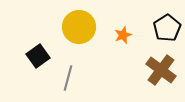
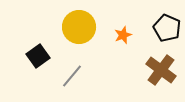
black pentagon: rotated 16 degrees counterclockwise
gray line: moved 4 px right, 2 px up; rotated 25 degrees clockwise
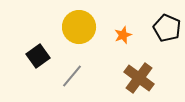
brown cross: moved 22 px left, 8 px down
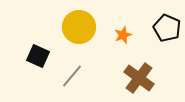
black square: rotated 30 degrees counterclockwise
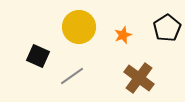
black pentagon: rotated 16 degrees clockwise
gray line: rotated 15 degrees clockwise
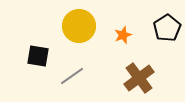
yellow circle: moved 1 px up
black square: rotated 15 degrees counterclockwise
brown cross: rotated 16 degrees clockwise
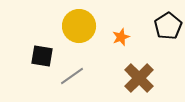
black pentagon: moved 1 px right, 2 px up
orange star: moved 2 px left, 2 px down
black square: moved 4 px right
brown cross: rotated 8 degrees counterclockwise
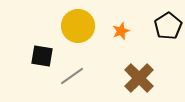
yellow circle: moved 1 px left
orange star: moved 6 px up
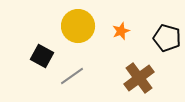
black pentagon: moved 1 px left, 12 px down; rotated 24 degrees counterclockwise
black square: rotated 20 degrees clockwise
brown cross: rotated 8 degrees clockwise
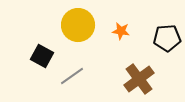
yellow circle: moved 1 px up
orange star: rotated 30 degrees clockwise
black pentagon: rotated 20 degrees counterclockwise
brown cross: moved 1 px down
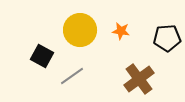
yellow circle: moved 2 px right, 5 px down
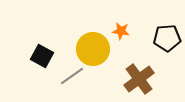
yellow circle: moved 13 px right, 19 px down
